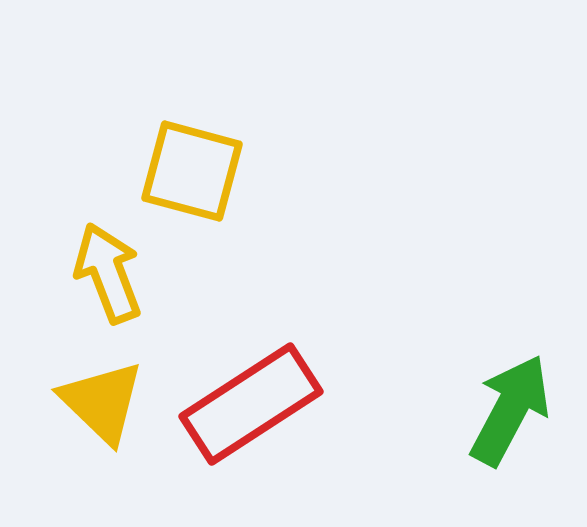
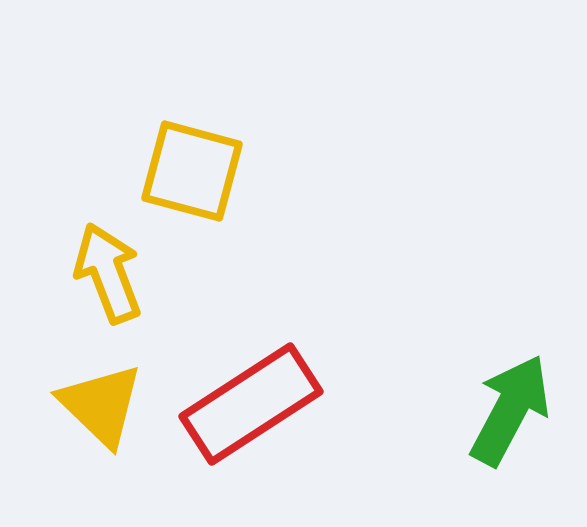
yellow triangle: moved 1 px left, 3 px down
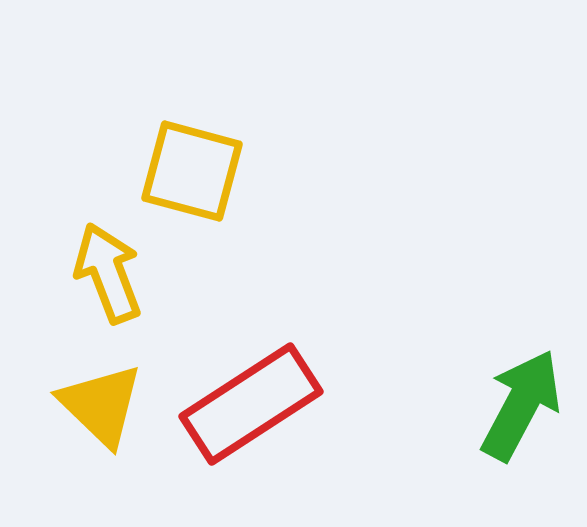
green arrow: moved 11 px right, 5 px up
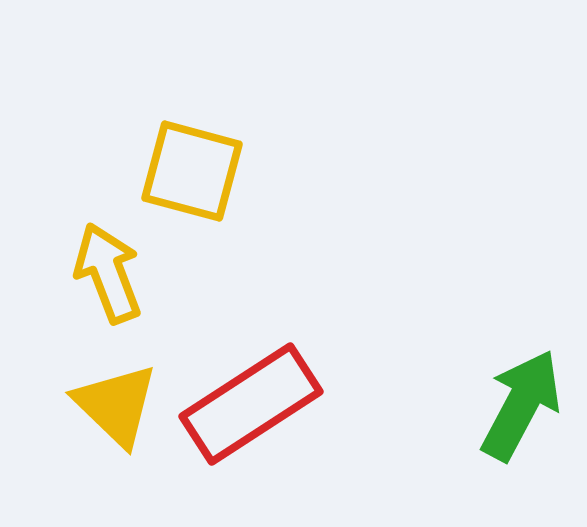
yellow triangle: moved 15 px right
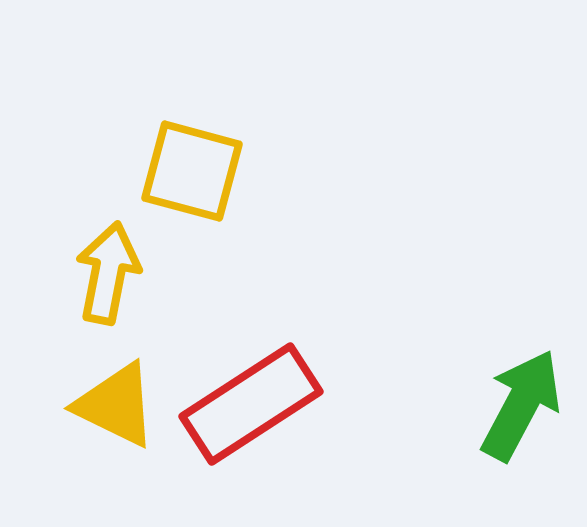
yellow arrow: rotated 32 degrees clockwise
yellow triangle: rotated 18 degrees counterclockwise
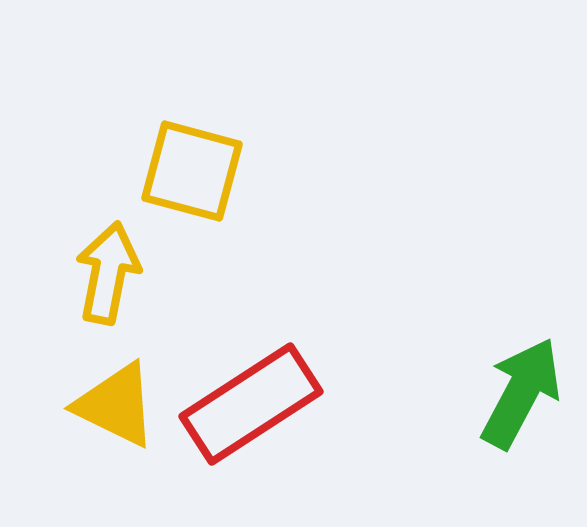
green arrow: moved 12 px up
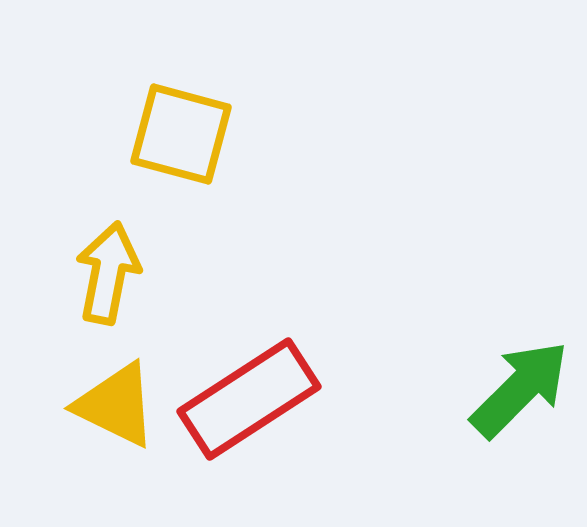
yellow square: moved 11 px left, 37 px up
green arrow: moved 1 px left, 4 px up; rotated 17 degrees clockwise
red rectangle: moved 2 px left, 5 px up
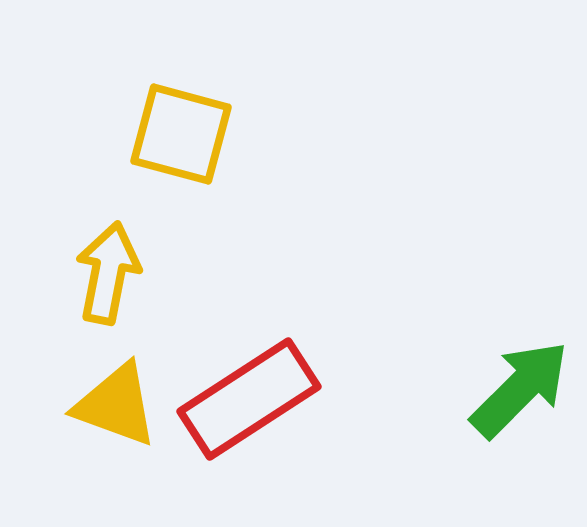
yellow triangle: rotated 6 degrees counterclockwise
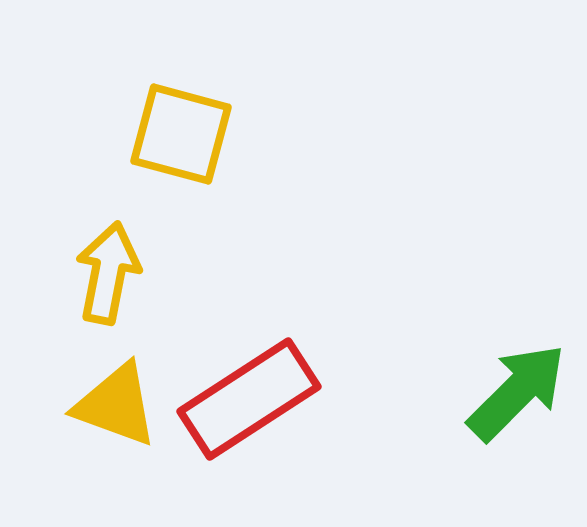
green arrow: moved 3 px left, 3 px down
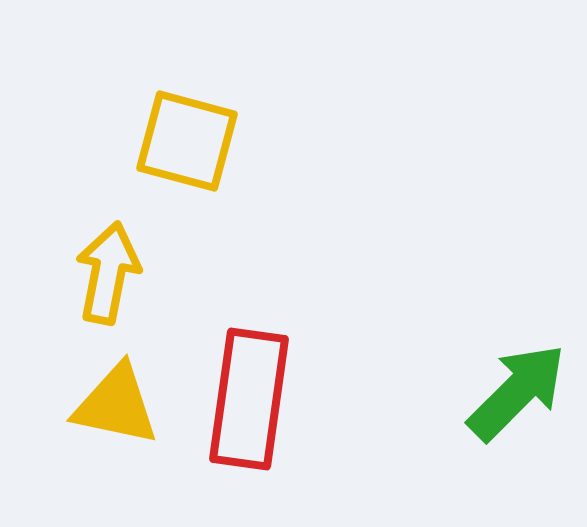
yellow square: moved 6 px right, 7 px down
red rectangle: rotated 49 degrees counterclockwise
yellow triangle: rotated 8 degrees counterclockwise
